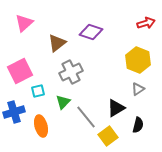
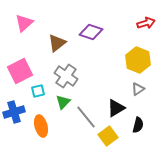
gray cross: moved 5 px left, 4 px down; rotated 30 degrees counterclockwise
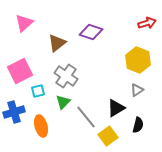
red arrow: moved 1 px right
gray triangle: moved 1 px left, 1 px down
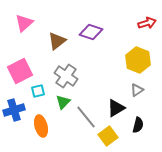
brown triangle: moved 2 px up
blue cross: moved 2 px up
